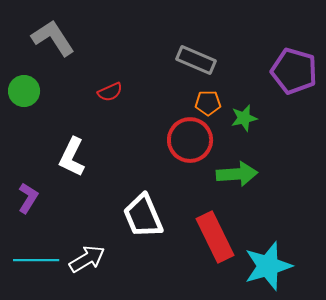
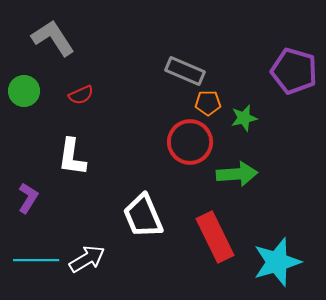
gray rectangle: moved 11 px left, 11 px down
red semicircle: moved 29 px left, 3 px down
red circle: moved 2 px down
white L-shape: rotated 18 degrees counterclockwise
cyan star: moved 9 px right, 4 px up
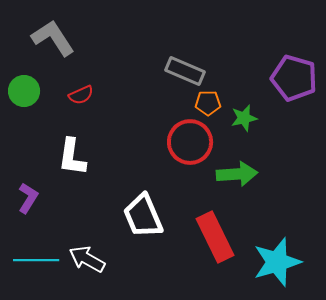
purple pentagon: moved 7 px down
white arrow: rotated 120 degrees counterclockwise
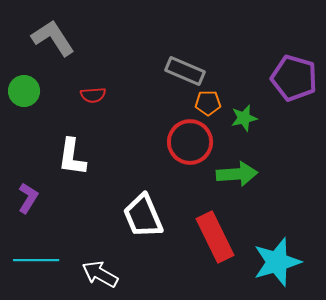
red semicircle: moved 12 px right; rotated 20 degrees clockwise
white arrow: moved 13 px right, 15 px down
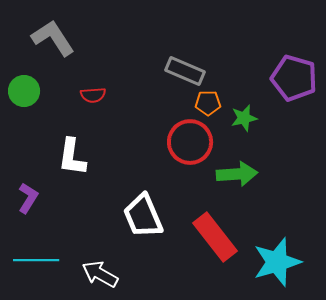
red rectangle: rotated 12 degrees counterclockwise
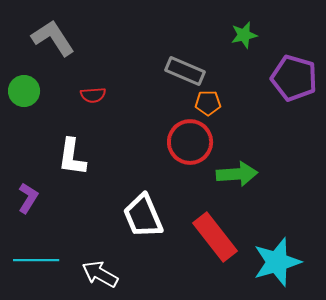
green star: moved 83 px up
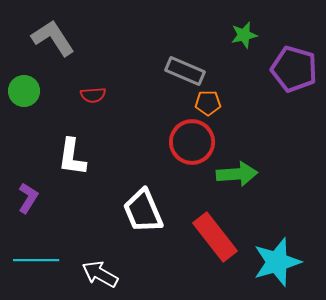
purple pentagon: moved 9 px up
red circle: moved 2 px right
white trapezoid: moved 5 px up
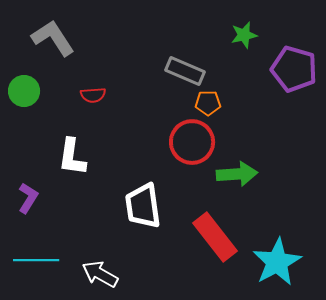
white trapezoid: moved 5 px up; rotated 15 degrees clockwise
cyan star: rotated 12 degrees counterclockwise
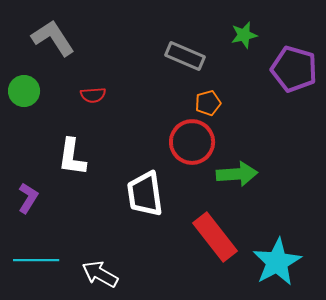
gray rectangle: moved 15 px up
orange pentagon: rotated 15 degrees counterclockwise
white trapezoid: moved 2 px right, 12 px up
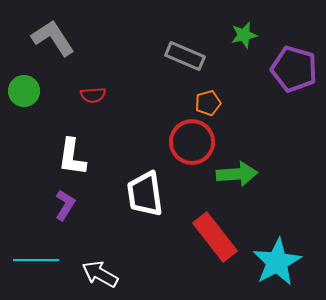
purple L-shape: moved 37 px right, 7 px down
